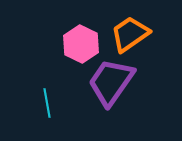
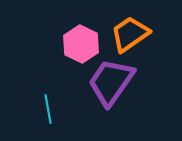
cyan line: moved 1 px right, 6 px down
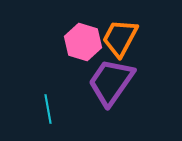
orange trapezoid: moved 10 px left, 4 px down; rotated 27 degrees counterclockwise
pink hexagon: moved 2 px right, 2 px up; rotated 9 degrees counterclockwise
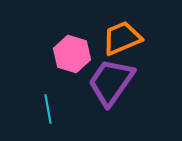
orange trapezoid: moved 2 px right; rotated 39 degrees clockwise
pink hexagon: moved 11 px left, 12 px down
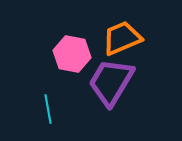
pink hexagon: rotated 6 degrees counterclockwise
purple trapezoid: rotated 4 degrees counterclockwise
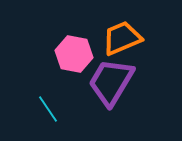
pink hexagon: moved 2 px right
cyan line: rotated 24 degrees counterclockwise
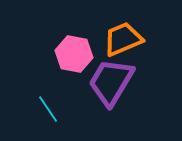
orange trapezoid: moved 1 px right, 1 px down
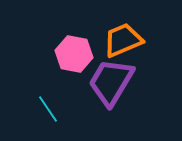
orange trapezoid: moved 1 px down
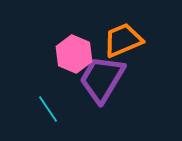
pink hexagon: rotated 12 degrees clockwise
purple trapezoid: moved 9 px left, 3 px up
